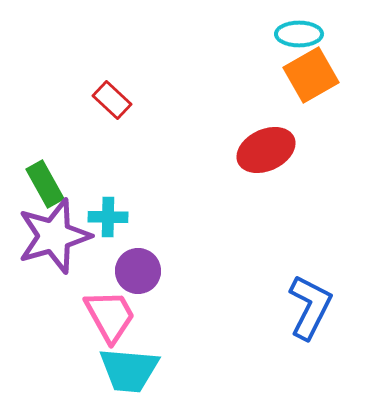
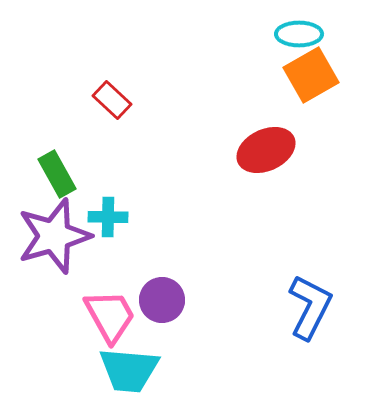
green rectangle: moved 12 px right, 10 px up
purple circle: moved 24 px right, 29 px down
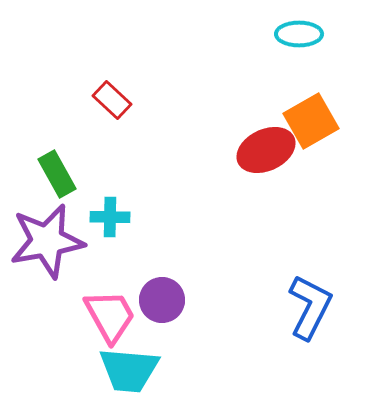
orange square: moved 46 px down
cyan cross: moved 2 px right
purple star: moved 7 px left, 5 px down; rotated 6 degrees clockwise
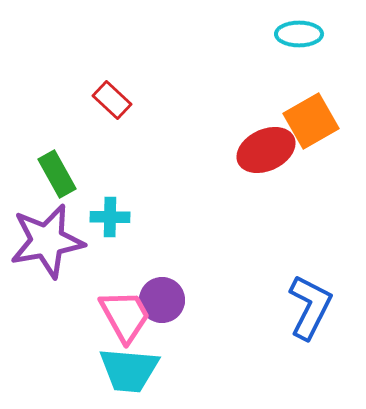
pink trapezoid: moved 15 px right
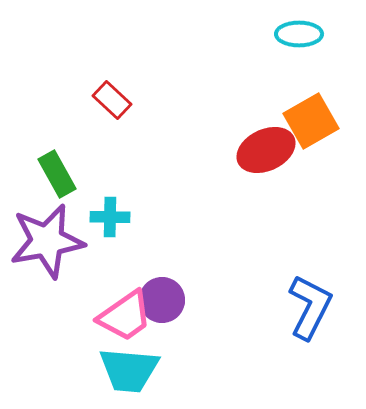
pink trapezoid: rotated 84 degrees clockwise
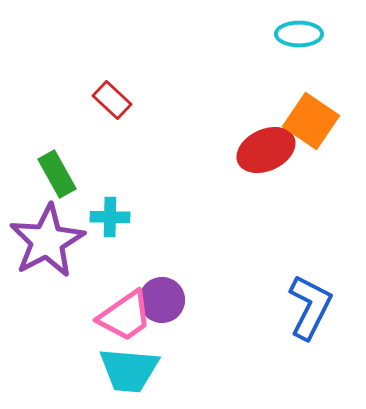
orange square: rotated 26 degrees counterclockwise
purple star: rotated 18 degrees counterclockwise
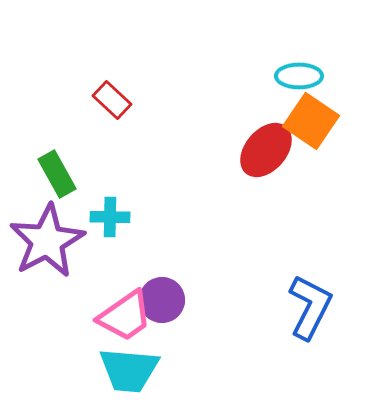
cyan ellipse: moved 42 px down
red ellipse: rotated 24 degrees counterclockwise
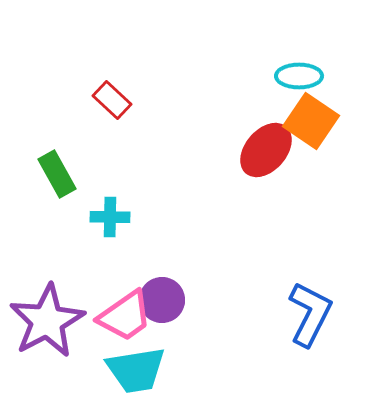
purple star: moved 80 px down
blue L-shape: moved 7 px down
cyan trapezoid: moved 7 px right; rotated 14 degrees counterclockwise
